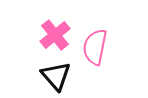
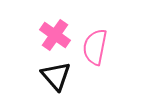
pink cross: rotated 16 degrees counterclockwise
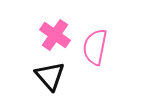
black triangle: moved 6 px left
